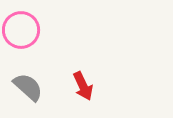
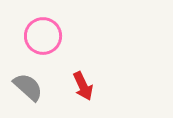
pink circle: moved 22 px right, 6 px down
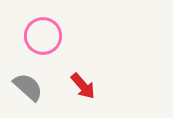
red arrow: rotated 16 degrees counterclockwise
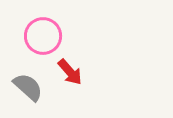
red arrow: moved 13 px left, 14 px up
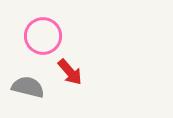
gray semicircle: rotated 28 degrees counterclockwise
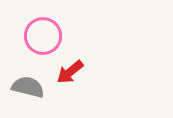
red arrow: rotated 92 degrees clockwise
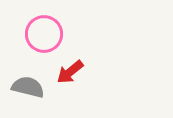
pink circle: moved 1 px right, 2 px up
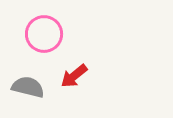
red arrow: moved 4 px right, 4 px down
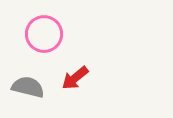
red arrow: moved 1 px right, 2 px down
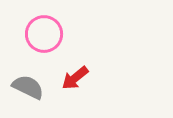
gray semicircle: rotated 12 degrees clockwise
